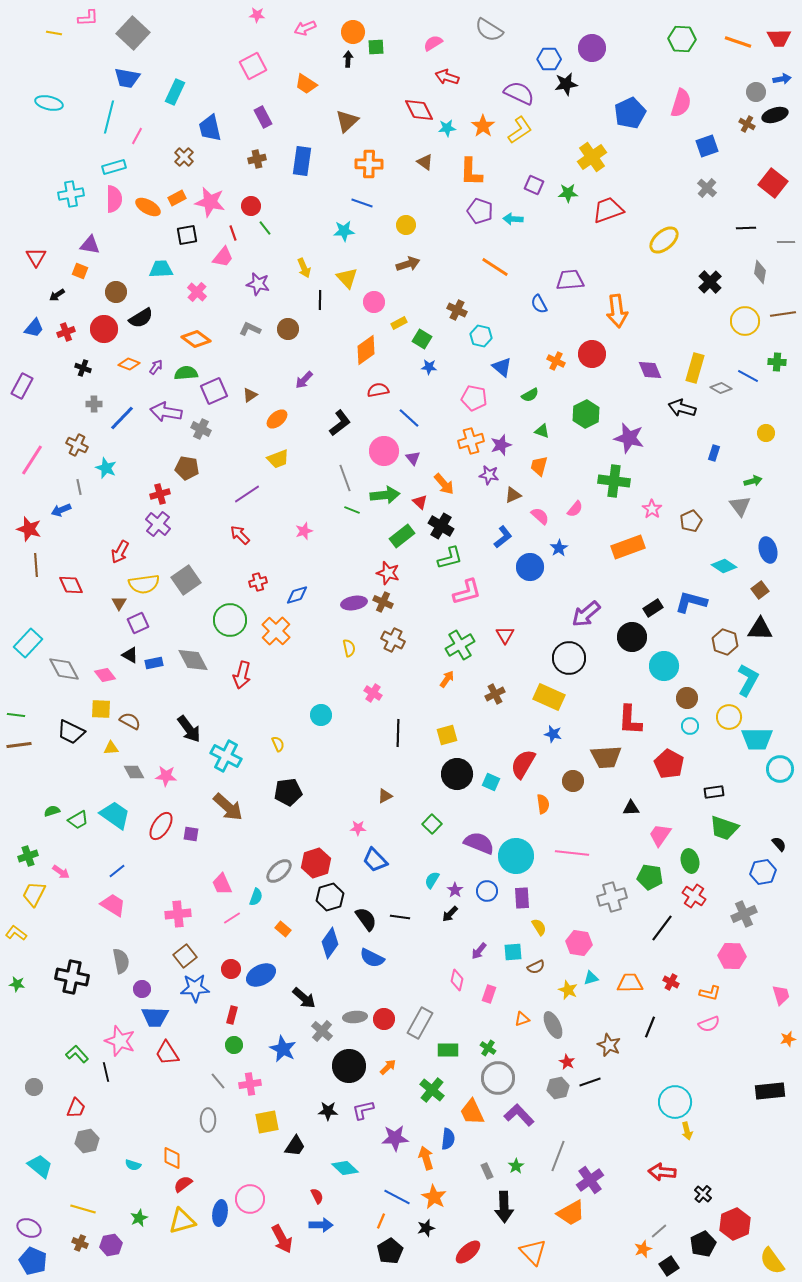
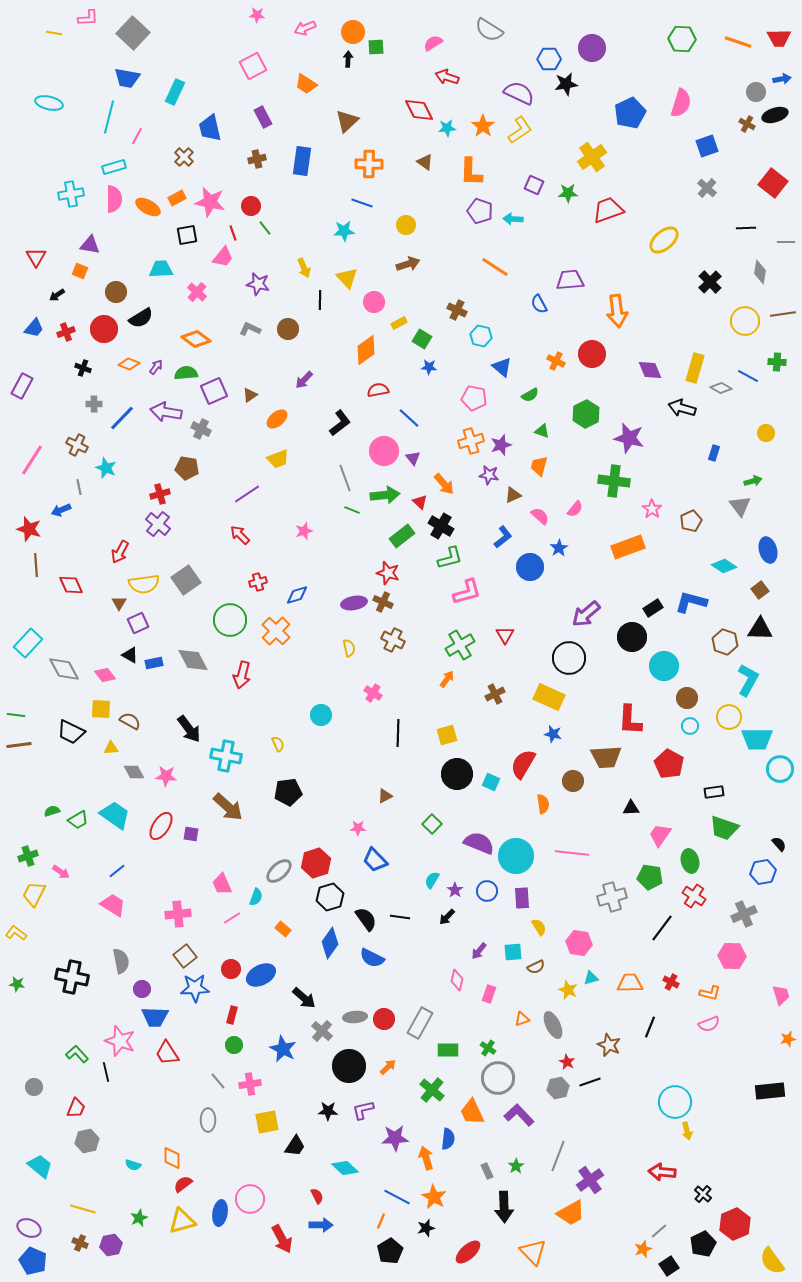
cyan cross at (226, 756): rotated 16 degrees counterclockwise
black arrow at (450, 914): moved 3 px left, 3 px down
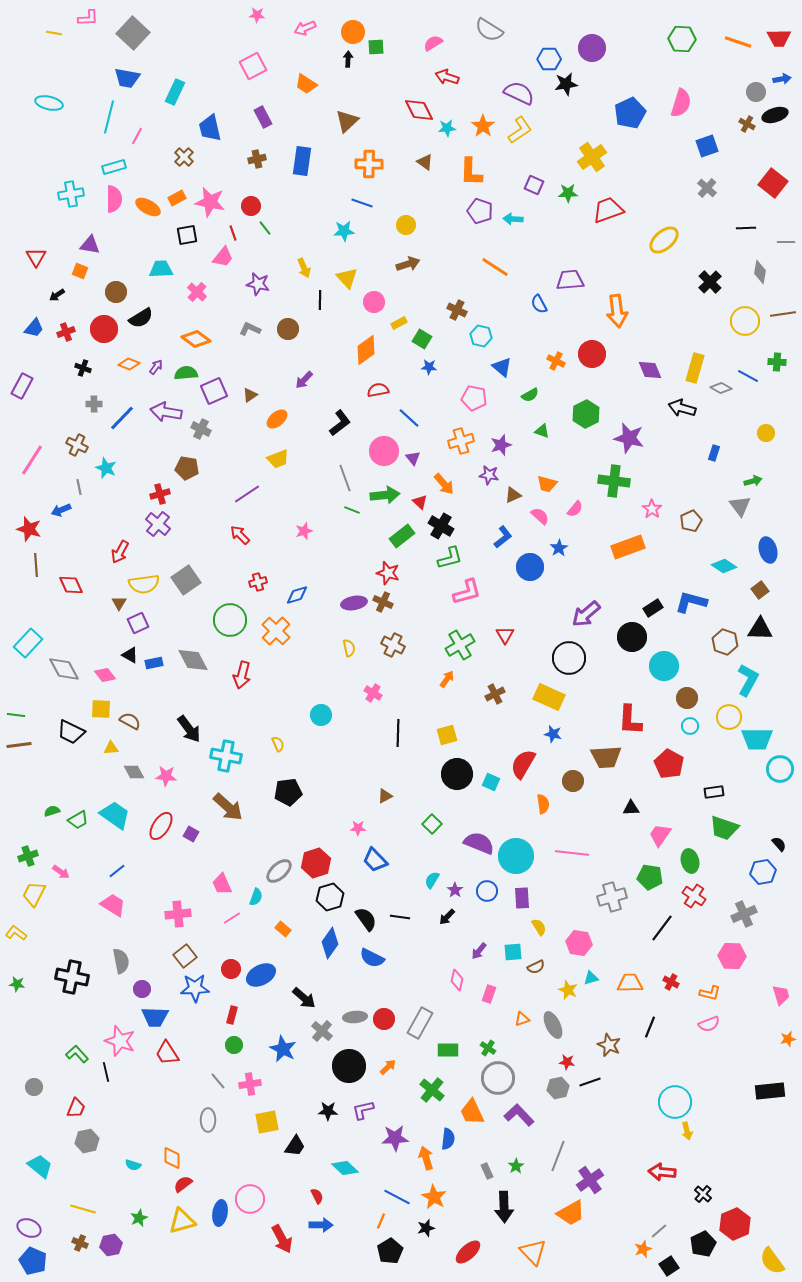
orange cross at (471, 441): moved 10 px left
orange trapezoid at (539, 466): moved 8 px right, 18 px down; rotated 90 degrees counterclockwise
brown cross at (393, 640): moved 5 px down
purple square at (191, 834): rotated 21 degrees clockwise
red star at (567, 1062): rotated 21 degrees counterclockwise
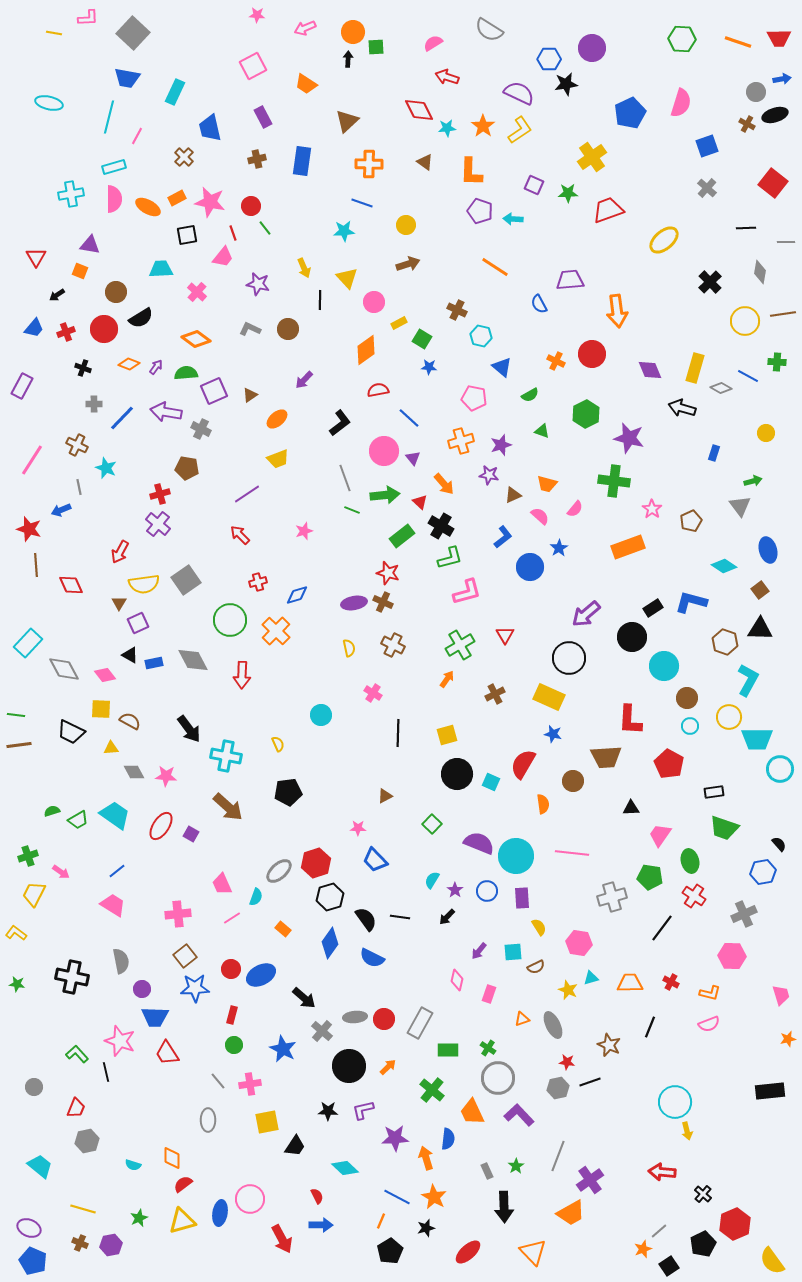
red arrow at (242, 675): rotated 12 degrees counterclockwise
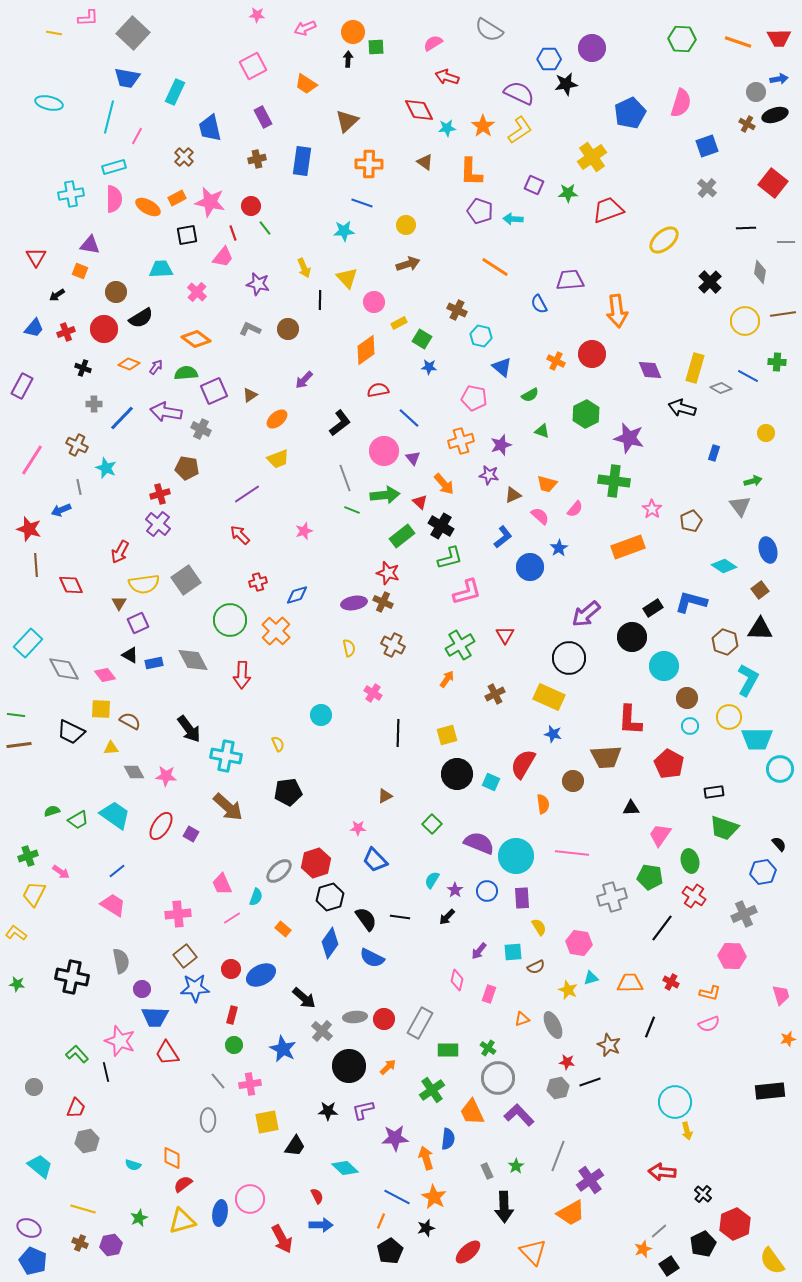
blue arrow at (782, 79): moved 3 px left
green cross at (432, 1090): rotated 15 degrees clockwise
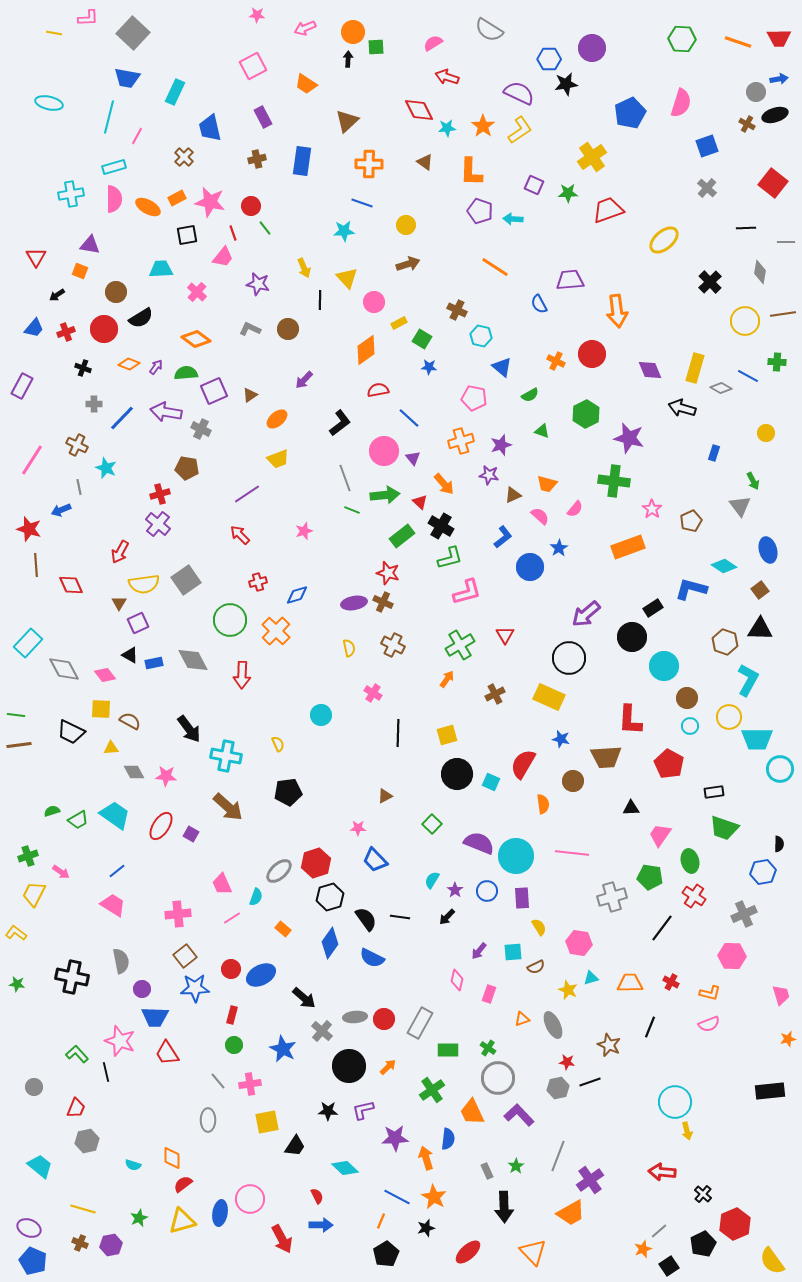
green arrow at (753, 481): rotated 78 degrees clockwise
blue L-shape at (691, 602): moved 13 px up
blue star at (553, 734): moved 8 px right, 5 px down
black semicircle at (779, 844): rotated 42 degrees clockwise
black pentagon at (390, 1251): moved 4 px left, 3 px down
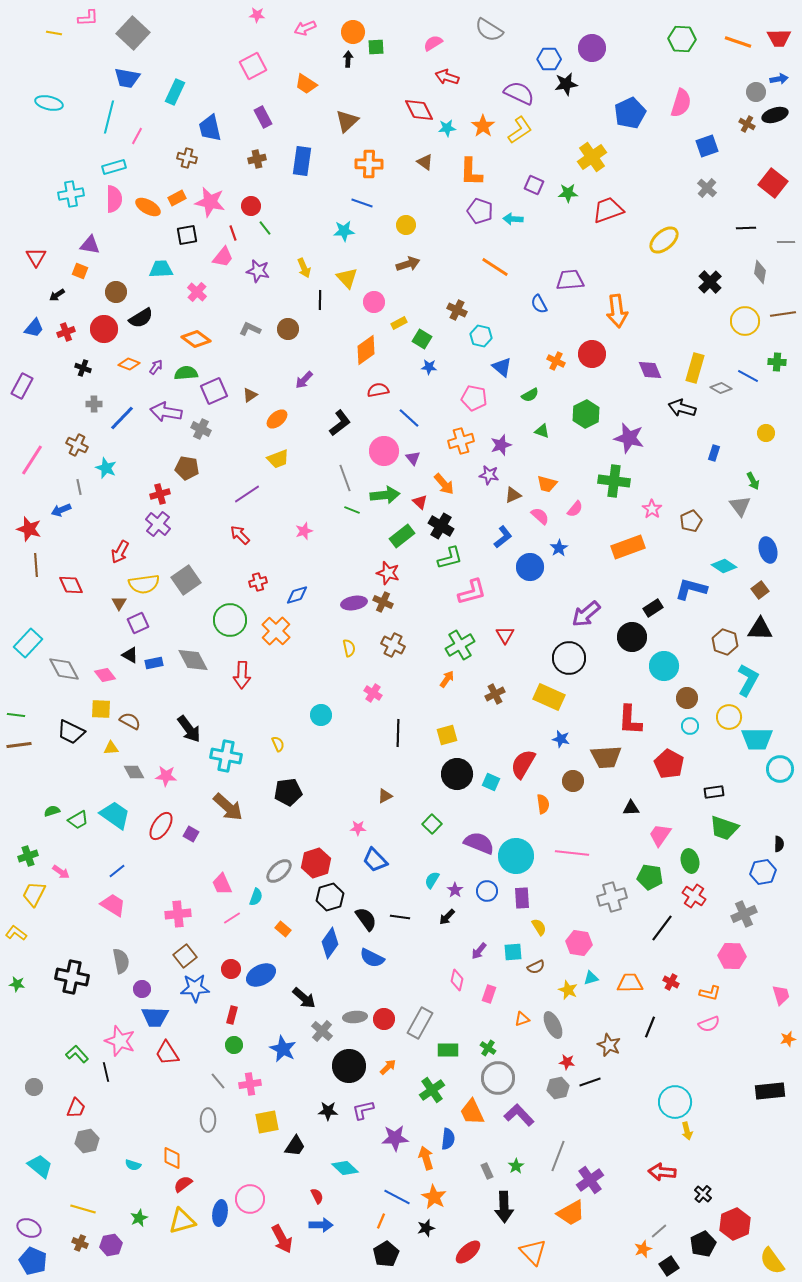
brown cross at (184, 157): moved 3 px right, 1 px down; rotated 30 degrees counterclockwise
purple star at (258, 284): moved 13 px up
pink L-shape at (467, 592): moved 5 px right
